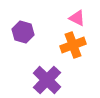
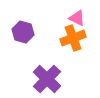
orange cross: moved 7 px up
purple cross: moved 1 px up
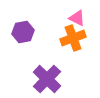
purple hexagon: rotated 25 degrees counterclockwise
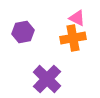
orange cross: rotated 10 degrees clockwise
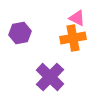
purple hexagon: moved 3 px left, 1 px down
purple cross: moved 3 px right, 2 px up
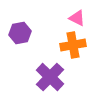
orange cross: moved 7 px down
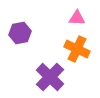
pink triangle: rotated 24 degrees counterclockwise
orange cross: moved 4 px right, 4 px down; rotated 35 degrees clockwise
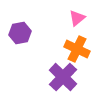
pink triangle: rotated 42 degrees counterclockwise
purple cross: moved 13 px right
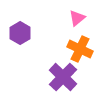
purple hexagon: rotated 20 degrees counterclockwise
orange cross: moved 3 px right
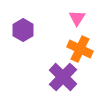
pink triangle: rotated 18 degrees counterclockwise
purple hexagon: moved 3 px right, 3 px up
